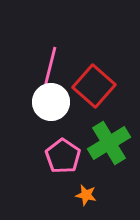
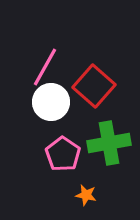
pink line: moved 5 px left; rotated 15 degrees clockwise
green cross: rotated 21 degrees clockwise
pink pentagon: moved 2 px up
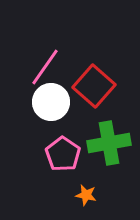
pink line: rotated 6 degrees clockwise
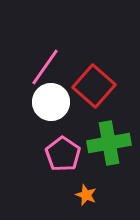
orange star: rotated 10 degrees clockwise
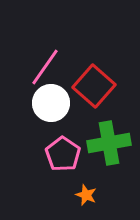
white circle: moved 1 px down
